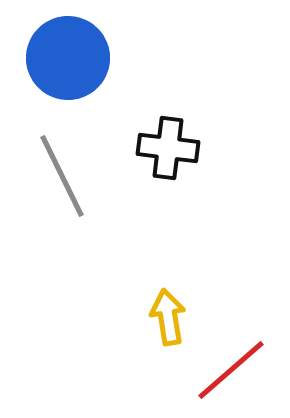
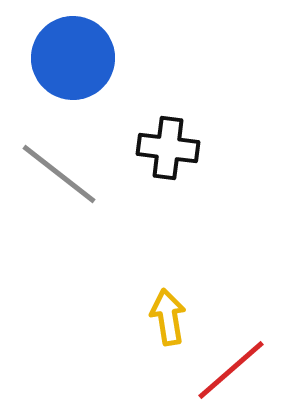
blue circle: moved 5 px right
gray line: moved 3 px left, 2 px up; rotated 26 degrees counterclockwise
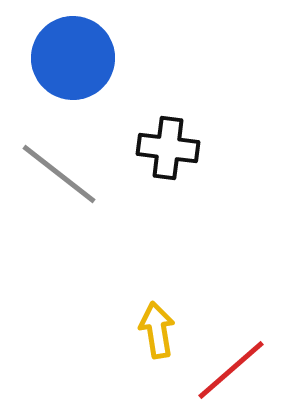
yellow arrow: moved 11 px left, 13 px down
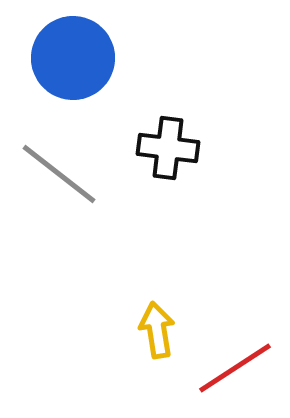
red line: moved 4 px right, 2 px up; rotated 8 degrees clockwise
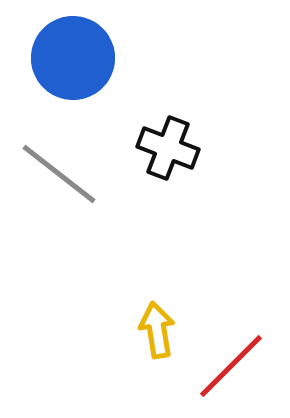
black cross: rotated 14 degrees clockwise
red line: moved 4 px left, 2 px up; rotated 12 degrees counterclockwise
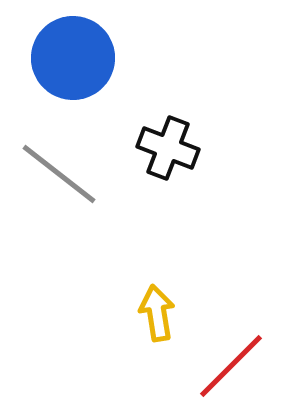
yellow arrow: moved 17 px up
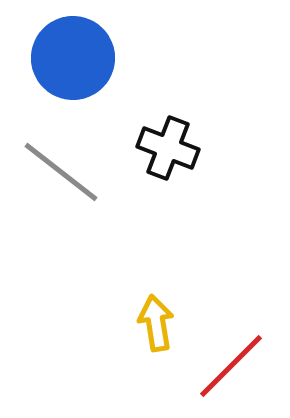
gray line: moved 2 px right, 2 px up
yellow arrow: moved 1 px left, 10 px down
